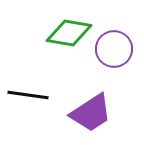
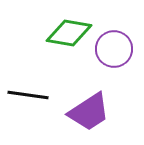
purple trapezoid: moved 2 px left, 1 px up
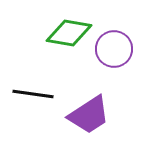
black line: moved 5 px right, 1 px up
purple trapezoid: moved 3 px down
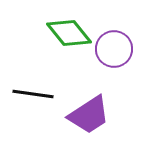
green diamond: rotated 42 degrees clockwise
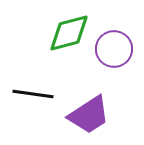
green diamond: rotated 66 degrees counterclockwise
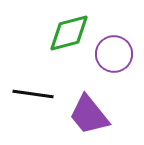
purple circle: moved 5 px down
purple trapezoid: rotated 84 degrees clockwise
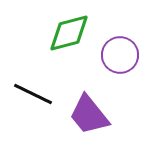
purple circle: moved 6 px right, 1 px down
black line: rotated 18 degrees clockwise
